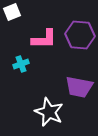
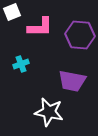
pink L-shape: moved 4 px left, 12 px up
purple trapezoid: moved 7 px left, 6 px up
white star: rotated 12 degrees counterclockwise
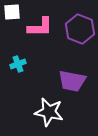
white square: rotated 18 degrees clockwise
purple hexagon: moved 6 px up; rotated 16 degrees clockwise
cyan cross: moved 3 px left
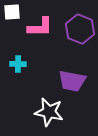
cyan cross: rotated 21 degrees clockwise
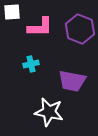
cyan cross: moved 13 px right; rotated 14 degrees counterclockwise
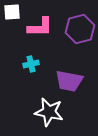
purple hexagon: rotated 24 degrees clockwise
purple trapezoid: moved 3 px left
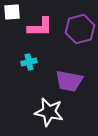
cyan cross: moved 2 px left, 2 px up
